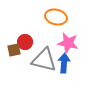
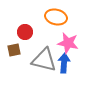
red circle: moved 10 px up
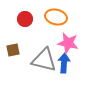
red circle: moved 13 px up
brown square: moved 1 px left
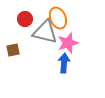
orange ellipse: moved 2 px right, 1 px down; rotated 55 degrees clockwise
pink star: rotated 30 degrees counterclockwise
gray triangle: moved 1 px right, 28 px up
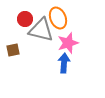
gray triangle: moved 4 px left, 2 px up
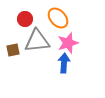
orange ellipse: rotated 20 degrees counterclockwise
gray triangle: moved 4 px left, 11 px down; rotated 20 degrees counterclockwise
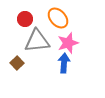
brown square: moved 4 px right, 13 px down; rotated 32 degrees counterclockwise
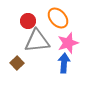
red circle: moved 3 px right, 2 px down
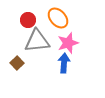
red circle: moved 1 px up
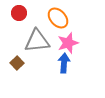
red circle: moved 9 px left, 7 px up
